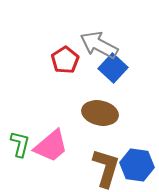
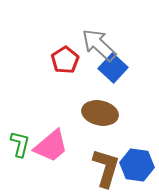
gray arrow: rotated 15 degrees clockwise
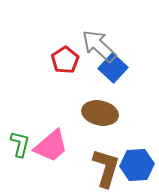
gray arrow: moved 1 px down
blue hexagon: rotated 12 degrees counterclockwise
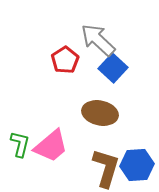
gray arrow: moved 1 px left, 6 px up
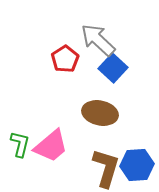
red pentagon: moved 1 px up
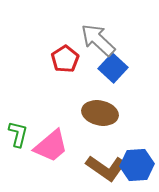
green L-shape: moved 2 px left, 10 px up
brown L-shape: rotated 108 degrees clockwise
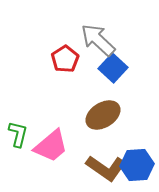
brown ellipse: moved 3 px right, 2 px down; rotated 44 degrees counterclockwise
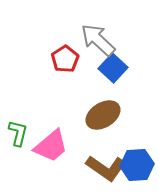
green L-shape: moved 1 px up
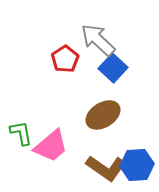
green L-shape: moved 3 px right; rotated 24 degrees counterclockwise
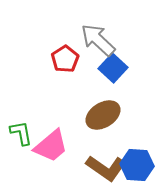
blue hexagon: rotated 8 degrees clockwise
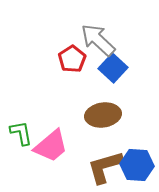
red pentagon: moved 7 px right
brown ellipse: rotated 24 degrees clockwise
brown L-shape: moved 1 px left, 1 px up; rotated 129 degrees clockwise
